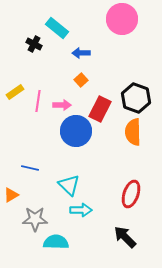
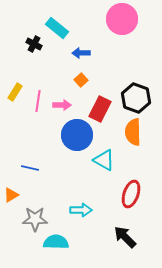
yellow rectangle: rotated 24 degrees counterclockwise
blue circle: moved 1 px right, 4 px down
cyan triangle: moved 35 px right, 25 px up; rotated 15 degrees counterclockwise
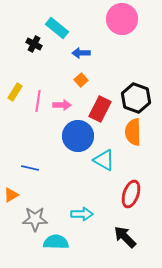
blue circle: moved 1 px right, 1 px down
cyan arrow: moved 1 px right, 4 px down
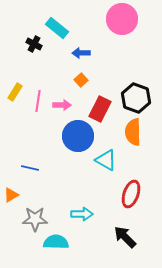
cyan triangle: moved 2 px right
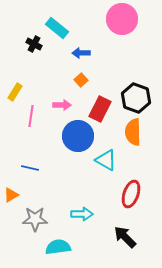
pink line: moved 7 px left, 15 px down
cyan semicircle: moved 2 px right, 5 px down; rotated 10 degrees counterclockwise
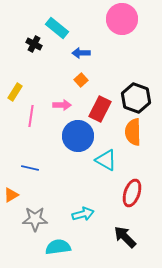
red ellipse: moved 1 px right, 1 px up
cyan arrow: moved 1 px right; rotated 15 degrees counterclockwise
